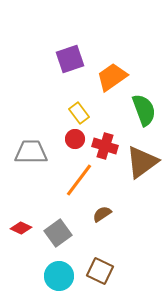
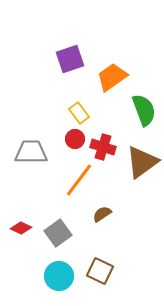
red cross: moved 2 px left, 1 px down
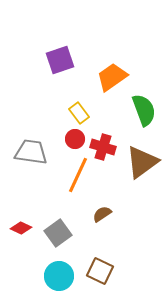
purple square: moved 10 px left, 1 px down
gray trapezoid: rotated 8 degrees clockwise
orange line: moved 1 px left, 5 px up; rotated 12 degrees counterclockwise
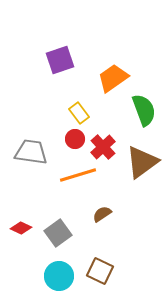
orange trapezoid: moved 1 px right, 1 px down
red cross: rotated 30 degrees clockwise
orange line: rotated 48 degrees clockwise
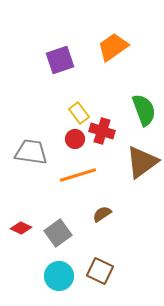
orange trapezoid: moved 31 px up
red cross: moved 1 px left, 16 px up; rotated 30 degrees counterclockwise
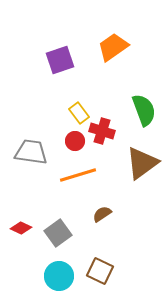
red circle: moved 2 px down
brown triangle: moved 1 px down
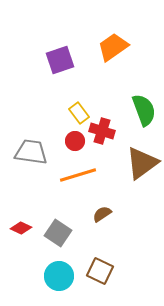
gray square: rotated 20 degrees counterclockwise
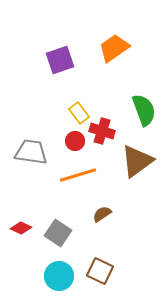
orange trapezoid: moved 1 px right, 1 px down
brown triangle: moved 5 px left, 2 px up
